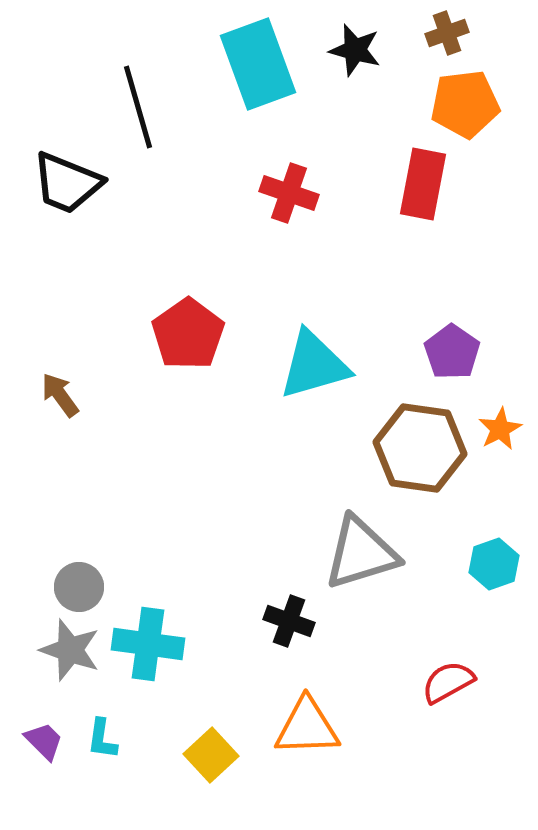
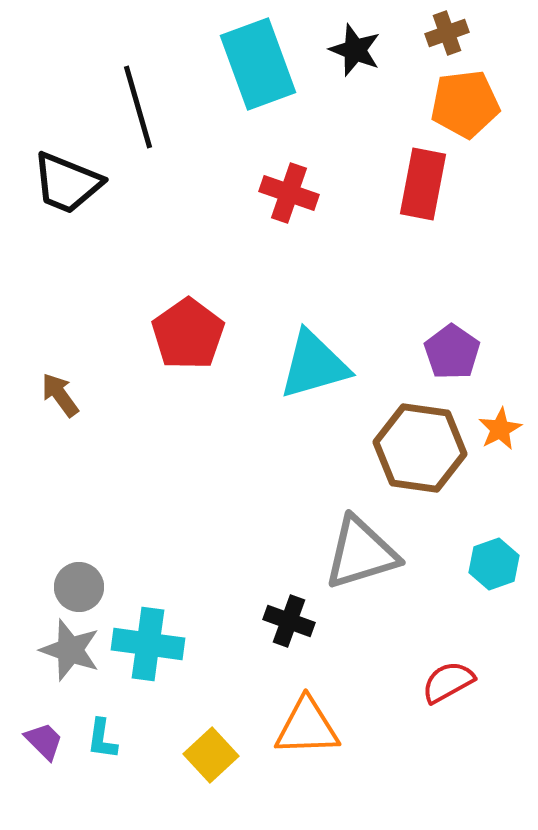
black star: rotated 6 degrees clockwise
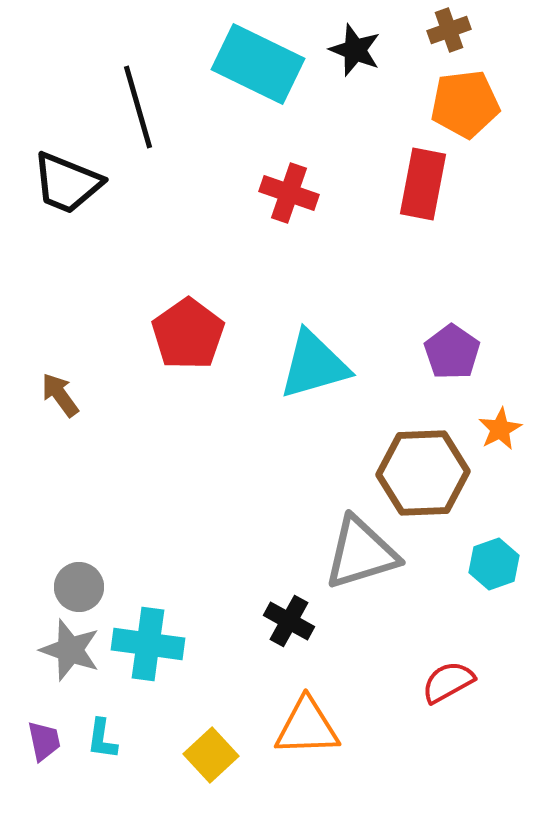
brown cross: moved 2 px right, 3 px up
cyan rectangle: rotated 44 degrees counterclockwise
brown hexagon: moved 3 px right, 25 px down; rotated 10 degrees counterclockwise
black cross: rotated 9 degrees clockwise
purple trapezoid: rotated 33 degrees clockwise
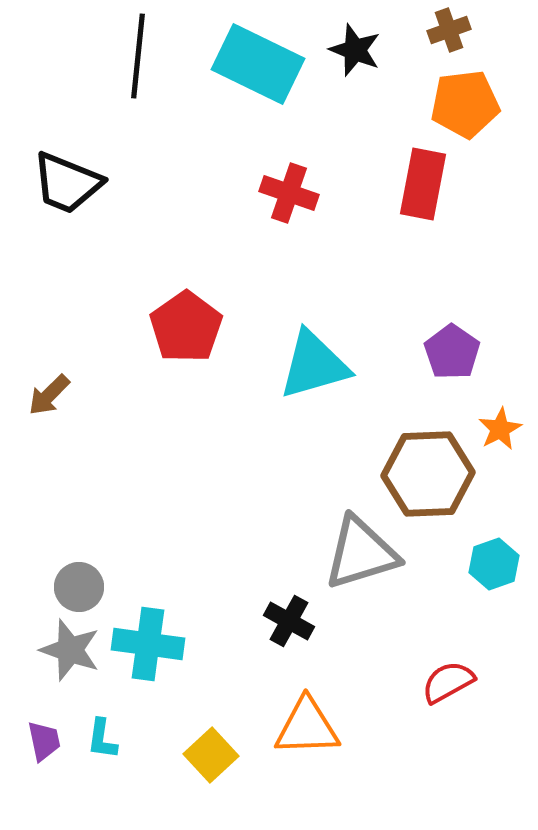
black line: moved 51 px up; rotated 22 degrees clockwise
red pentagon: moved 2 px left, 7 px up
brown arrow: moved 11 px left; rotated 99 degrees counterclockwise
brown hexagon: moved 5 px right, 1 px down
